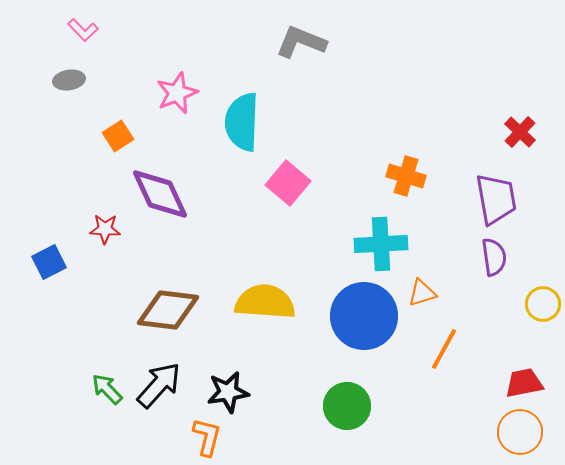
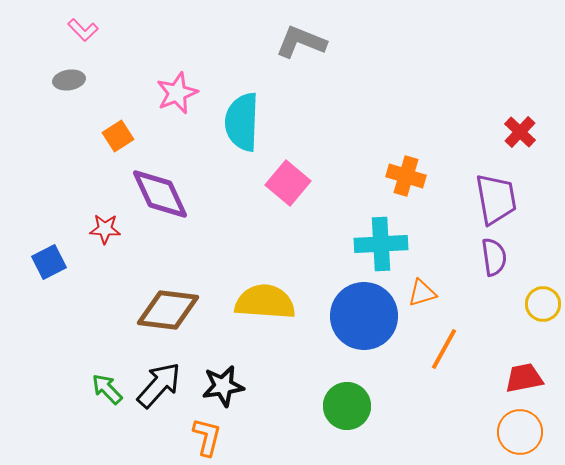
red trapezoid: moved 5 px up
black star: moved 5 px left, 6 px up
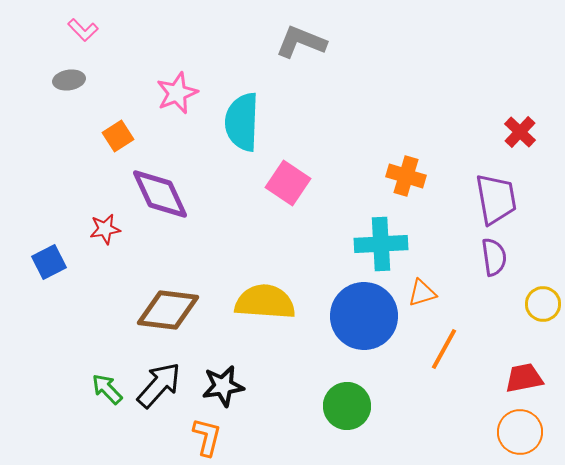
pink square: rotated 6 degrees counterclockwise
red star: rotated 12 degrees counterclockwise
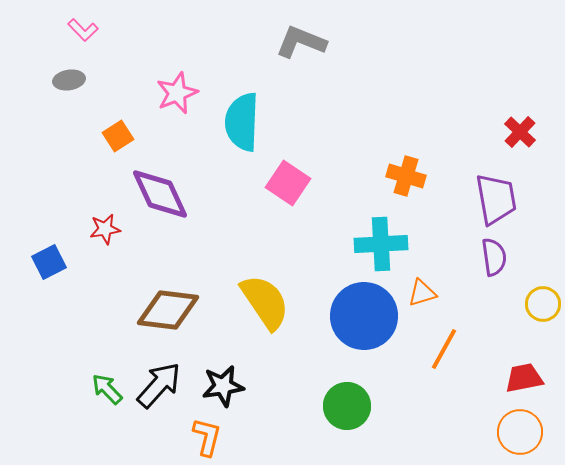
yellow semicircle: rotated 52 degrees clockwise
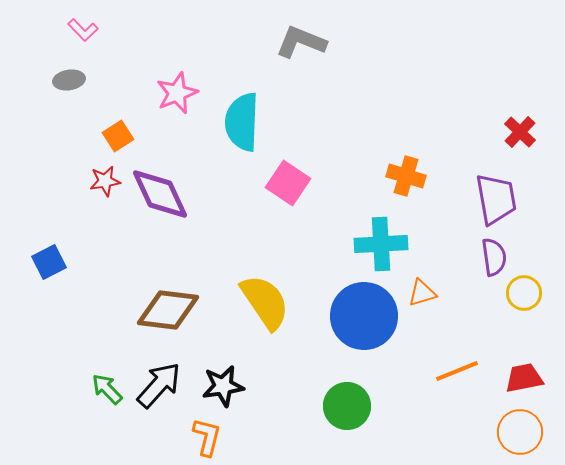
red star: moved 48 px up
yellow circle: moved 19 px left, 11 px up
orange line: moved 13 px right, 22 px down; rotated 39 degrees clockwise
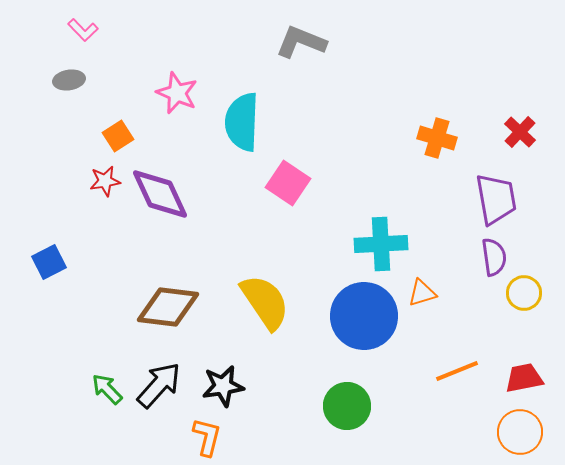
pink star: rotated 27 degrees counterclockwise
orange cross: moved 31 px right, 38 px up
brown diamond: moved 3 px up
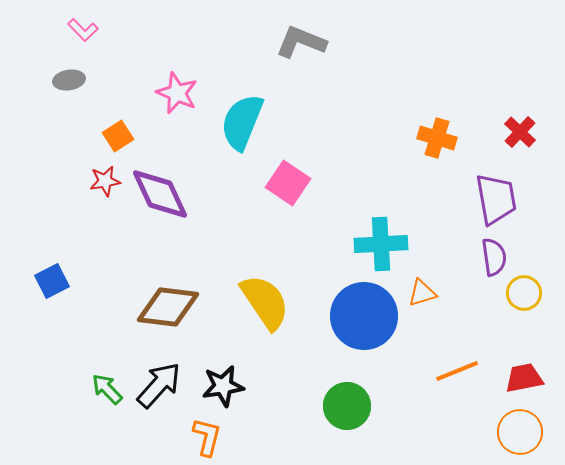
cyan semicircle: rotated 20 degrees clockwise
blue square: moved 3 px right, 19 px down
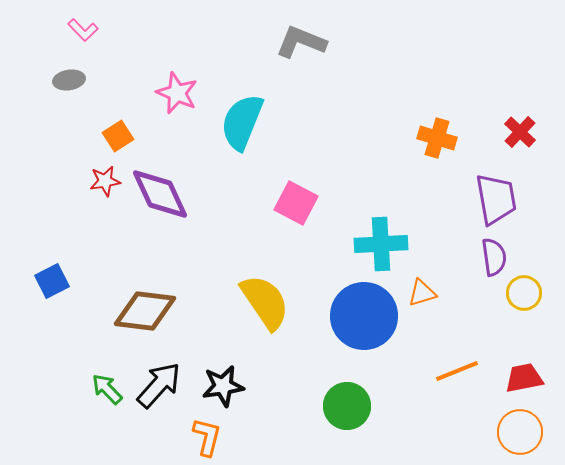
pink square: moved 8 px right, 20 px down; rotated 6 degrees counterclockwise
brown diamond: moved 23 px left, 4 px down
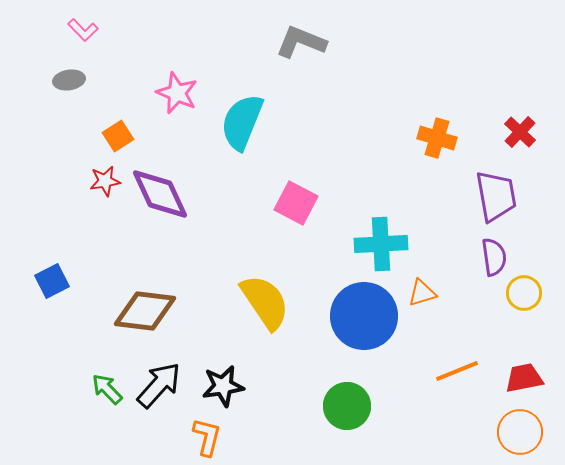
purple trapezoid: moved 3 px up
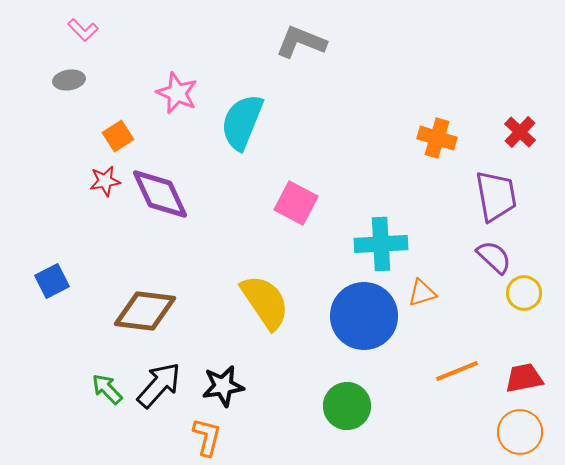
purple semicircle: rotated 39 degrees counterclockwise
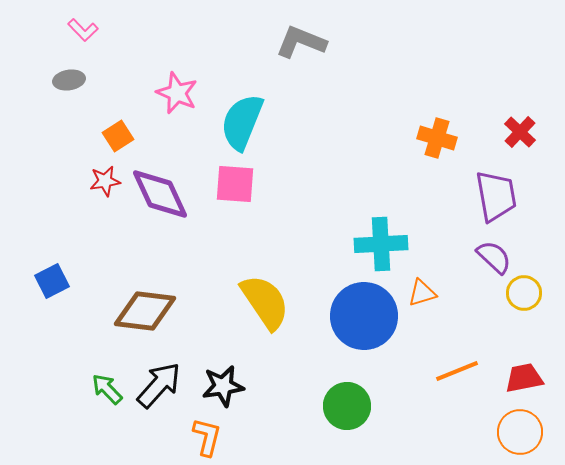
pink square: moved 61 px left, 19 px up; rotated 24 degrees counterclockwise
